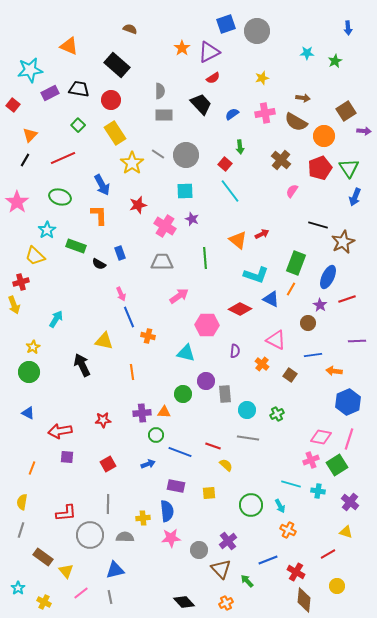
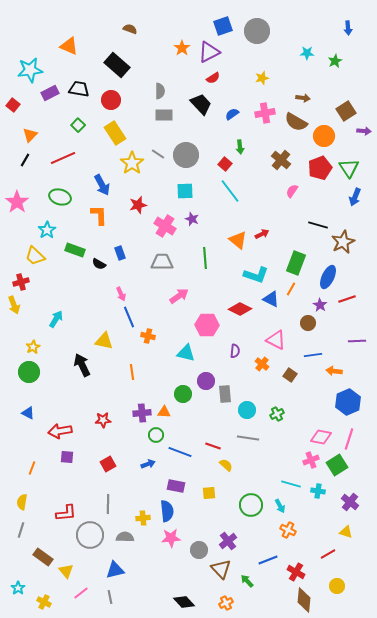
blue square at (226, 24): moved 3 px left, 2 px down
green rectangle at (76, 246): moved 1 px left, 4 px down
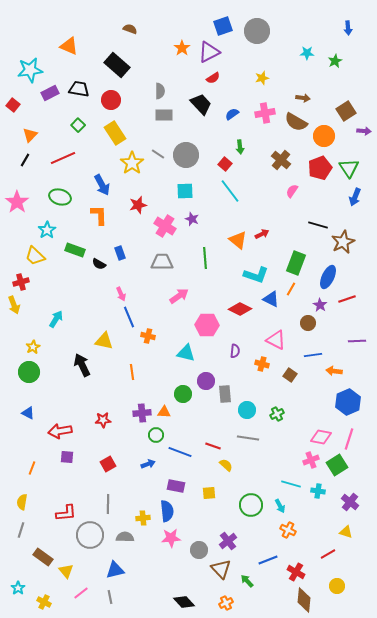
orange cross at (262, 364): rotated 24 degrees counterclockwise
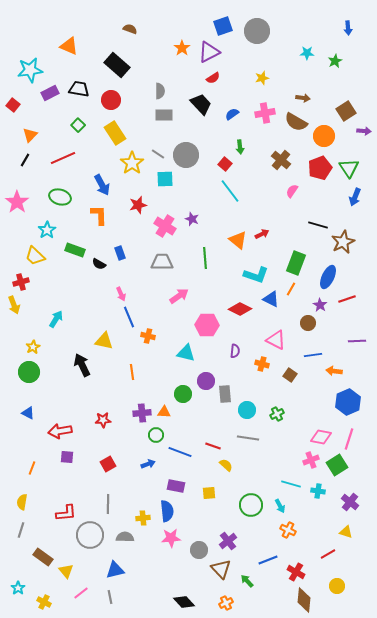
cyan square at (185, 191): moved 20 px left, 12 px up
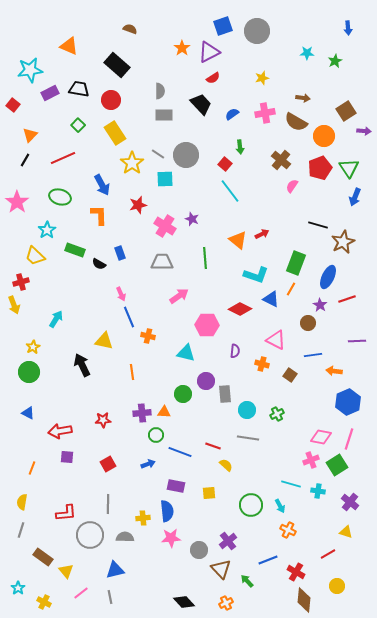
pink semicircle at (292, 191): moved 5 px up
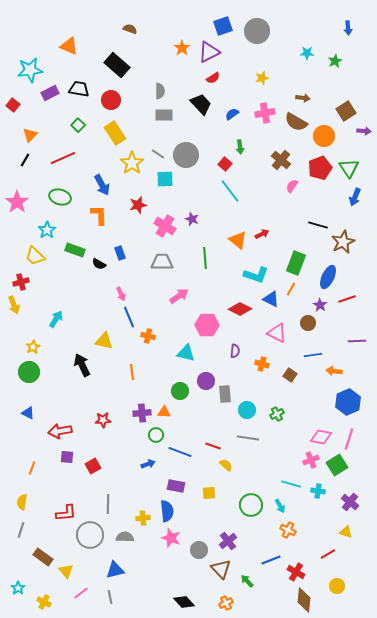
pink triangle at (276, 340): moved 1 px right, 7 px up
green circle at (183, 394): moved 3 px left, 3 px up
red square at (108, 464): moved 15 px left, 2 px down
pink star at (171, 538): rotated 24 degrees clockwise
blue line at (268, 560): moved 3 px right
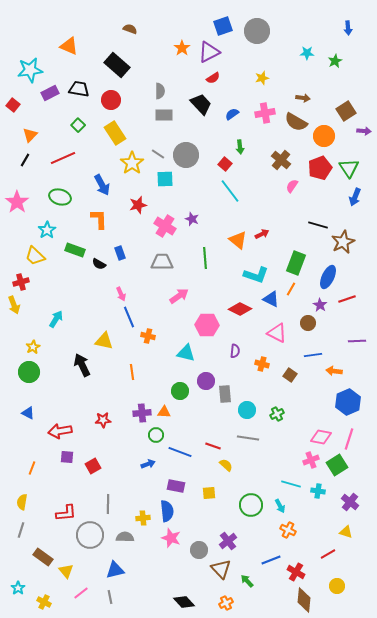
orange L-shape at (99, 215): moved 4 px down
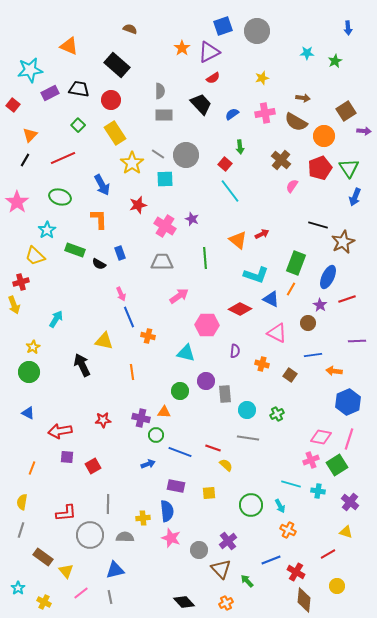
purple cross at (142, 413): moved 1 px left, 5 px down; rotated 18 degrees clockwise
red line at (213, 446): moved 2 px down
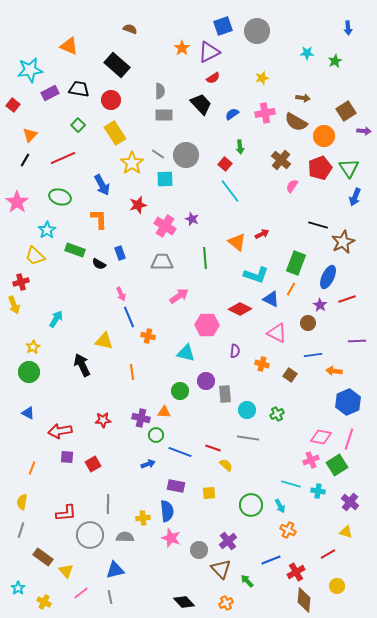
orange triangle at (238, 240): moved 1 px left, 2 px down
red square at (93, 466): moved 2 px up
red cross at (296, 572): rotated 30 degrees clockwise
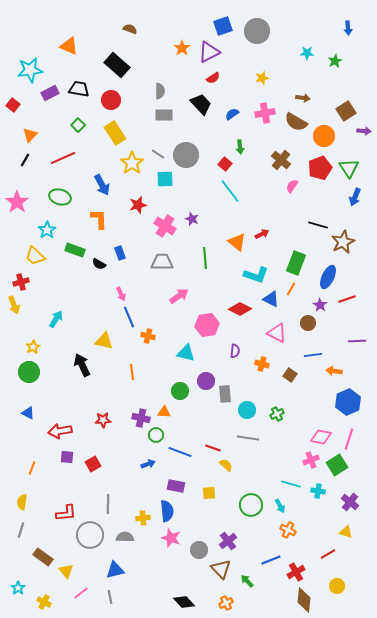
pink hexagon at (207, 325): rotated 10 degrees counterclockwise
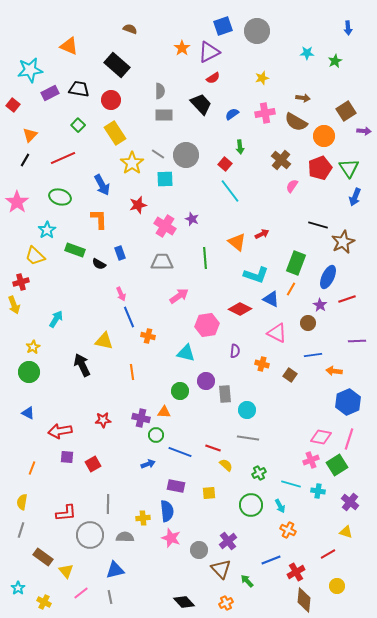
green cross at (277, 414): moved 18 px left, 59 px down
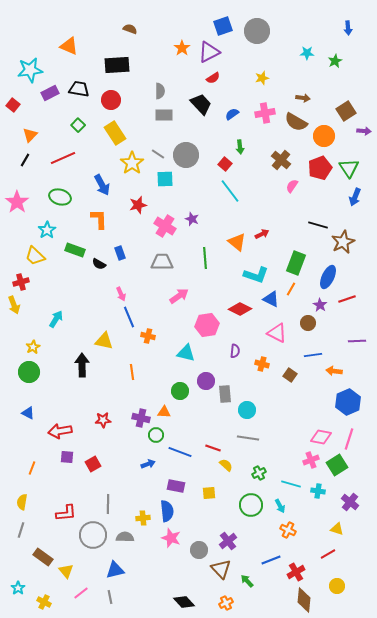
black rectangle at (117, 65): rotated 45 degrees counterclockwise
black arrow at (82, 365): rotated 25 degrees clockwise
yellow triangle at (346, 532): moved 9 px left, 3 px up
gray circle at (90, 535): moved 3 px right
